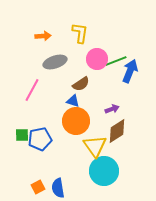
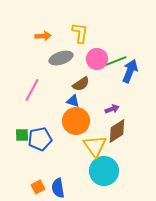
gray ellipse: moved 6 px right, 4 px up
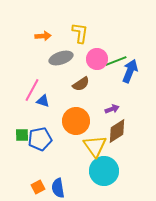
blue triangle: moved 30 px left
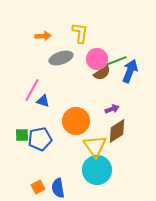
brown semicircle: moved 21 px right, 11 px up
cyan circle: moved 7 px left, 1 px up
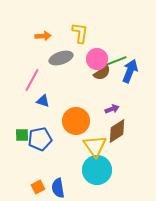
pink line: moved 10 px up
